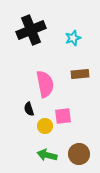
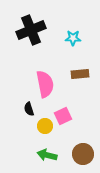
cyan star: rotated 21 degrees clockwise
pink square: rotated 18 degrees counterclockwise
brown circle: moved 4 px right
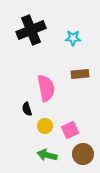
pink semicircle: moved 1 px right, 4 px down
black semicircle: moved 2 px left
pink square: moved 7 px right, 14 px down
